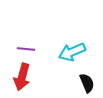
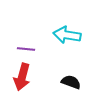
cyan arrow: moved 5 px left, 17 px up; rotated 32 degrees clockwise
black semicircle: moved 16 px left, 1 px up; rotated 48 degrees counterclockwise
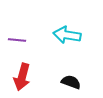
purple line: moved 9 px left, 9 px up
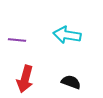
red arrow: moved 3 px right, 2 px down
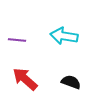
cyan arrow: moved 3 px left, 1 px down
red arrow: rotated 116 degrees clockwise
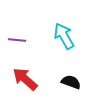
cyan arrow: rotated 52 degrees clockwise
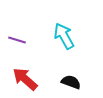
purple line: rotated 12 degrees clockwise
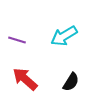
cyan arrow: rotated 92 degrees counterclockwise
black semicircle: rotated 102 degrees clockwise
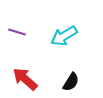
purple line: moved 8 px up
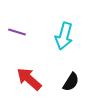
cyan arrow: rotated 44 degrees counterclockwise
red arrow: moved 4 px right
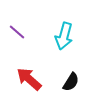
purple line: rotated 24 degrees clockwise
